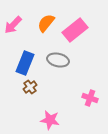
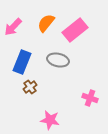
pink arrow: moved 2 px down
blue rectangle: moved 3 px left, 1 px up
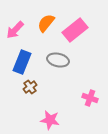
pink arrow: moved 2 px right, 3 px down
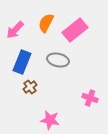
orange semicircle: rotated 12 degrees counterclockwise
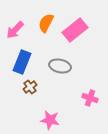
gray ellipse: moved 2 px right, 6 px down
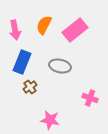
orange semicircle: moved 2 px left, 2 px down
pink arrow: rotated 54 degrees counterclockwise
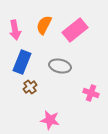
pink cross: moved 1 px right, 5 px up
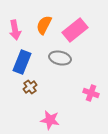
gray ellipse: moved 8 px up
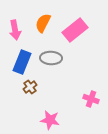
orange semicircle: moved 1 px left, 2 px up
gray ellipse: moved 9 px left; rotated 10 degrees counterclockwise
pink cross: moved 6 px down
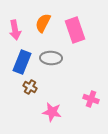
pink rectangle: rotated 70 degrees counterclockwise
brown cross: rotated 24 degrees counterclockwise
pink star: moved 2 px right, 8 px up
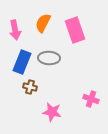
gray ellipse: moved 2 px left
brown cross: rotated 16 degrees counterclockwise
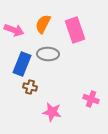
orange semicircle: moved 1 px down
pink arrow: moved 1 px left; rotated 60 degrees counterclockwise
gray ellipse: moved 1 px left, 4 px up
blue rectangle: moved 2 px down
